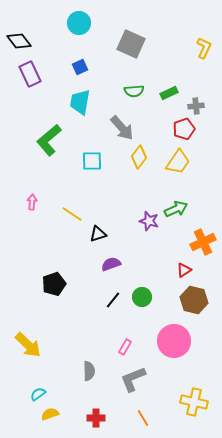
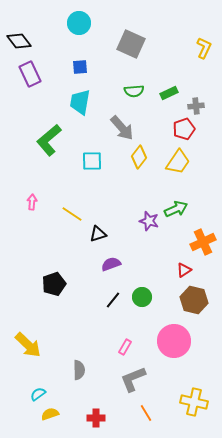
blue square: rotated 21 degrees clockwise
gray semicircle: moved 10 px left, 1 px up
orange line: moved 3 px right, 5 px up
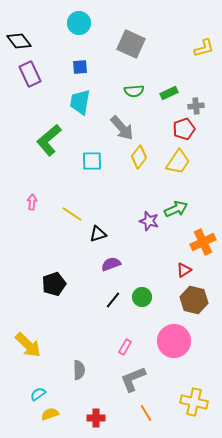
yellow L-shape: rotated 50 degrees clockwise
